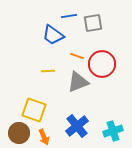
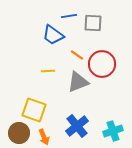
gray square: rotated 12 degrees clockwise
orange line: moved 1 px up; rotated 16 degrees clockwise
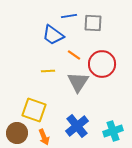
orange line: moved 3 px left
gray triangle: rotated 35 degrees counterclockwise
brown circle: moved 2 px left
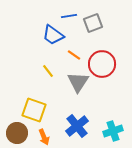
gray square: rotated 24 degrees counterclockwise
yellow line: rotated 56 degrees clockwise
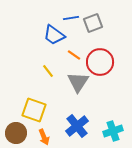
blue line: moved 2 px right, 2 px down
blue trapezoid: moved 1 px right
red circle: moved 2 px left, 2 px up
brown circle: moved 1 px left
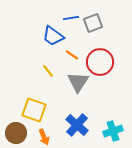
blue trapezoid: moved 1 px left, 1 px down
orange line: moved 2 px left
blue cross: moved 1 px up; rotated 10 degrees counterclockwise
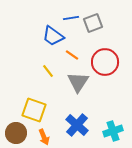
red circle: moved 5 px right
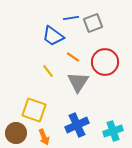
orange line: moved 1 px right, 2 px down
blue cross: rotated 25 degrees clockwise
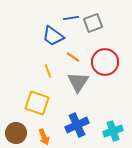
yellow line: rotated 16 degrees clockwise
yellow square: moved 3 px right, 7 px up
